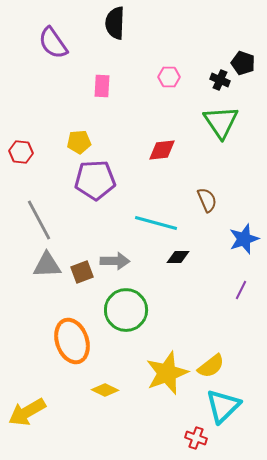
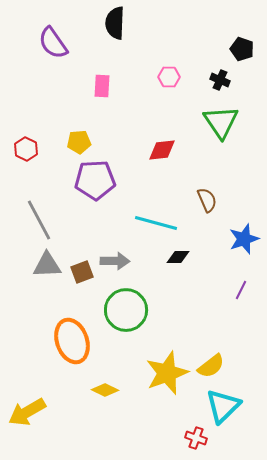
black pentagon: moved 1 px left, 14 px up
red hexagon: moved 5 px right, 3 px up; rotated 20 degrees clockwise
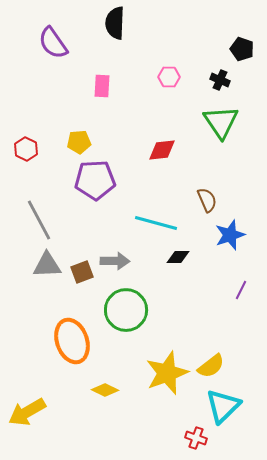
blue star: moved 14 px left, 4 px up
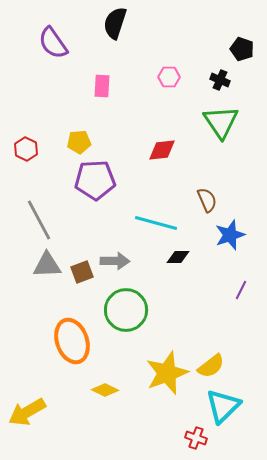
black semicircle: rotated 16 degrees clockwise
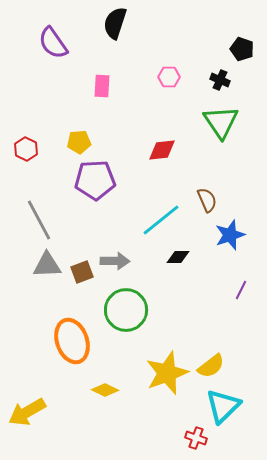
cyan line: moved 5 px right, 3 px up; rotated 54 degrees counterclockwise
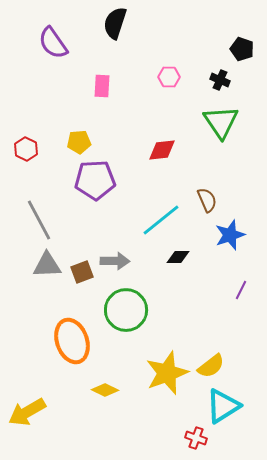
cyan triangle: rotated 12 degrees clockwise
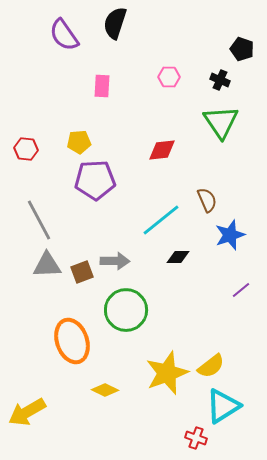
purple semicircle: moved 11 px right, 8 px up
red hexagon: rotated 20 degrees counterclockwise
purple line: rotated 24 degrees clockwise
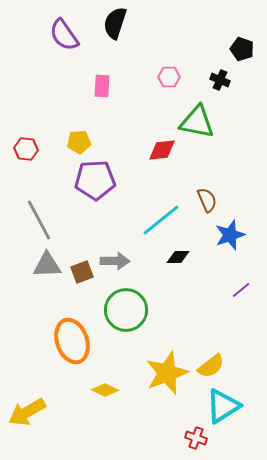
green triangle: moved 24 px left; rotated 45 degrees counterclockwise
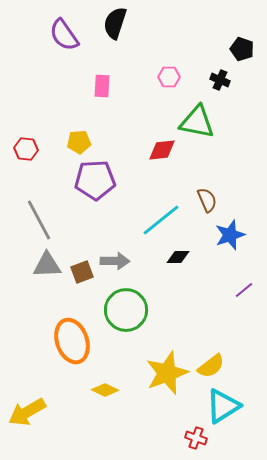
purple line: moved 3 px right
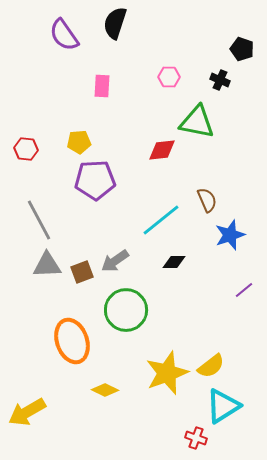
black diamond: moved 4 px left, 5 px down
gray arrow: rotated 144 degrees clockwise
